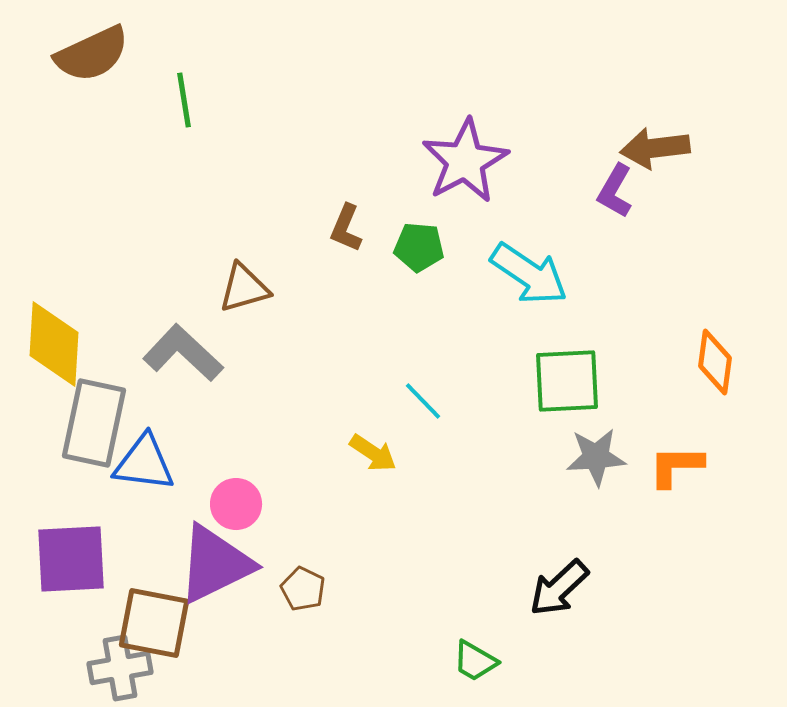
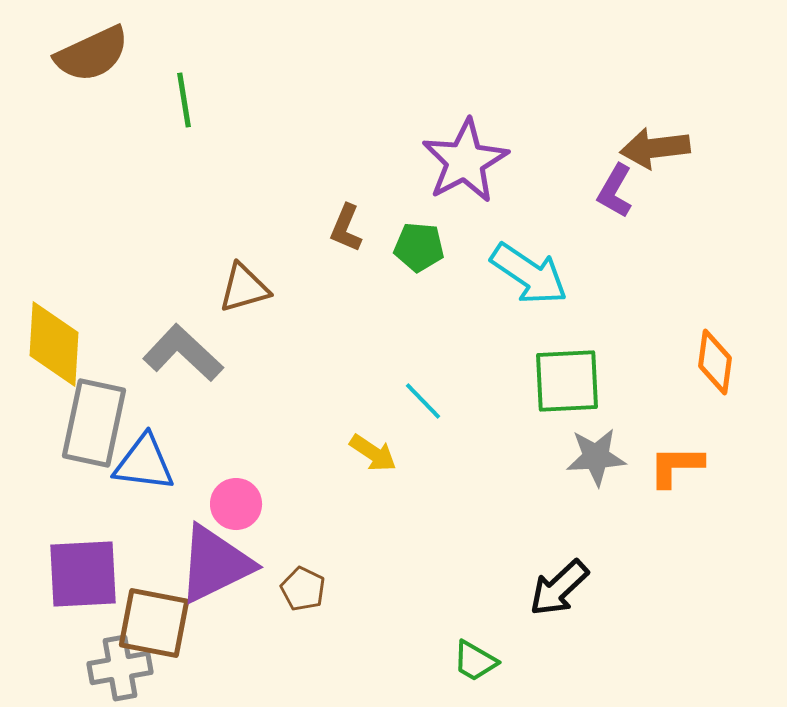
purple square: moved 12 px right, 15 px down
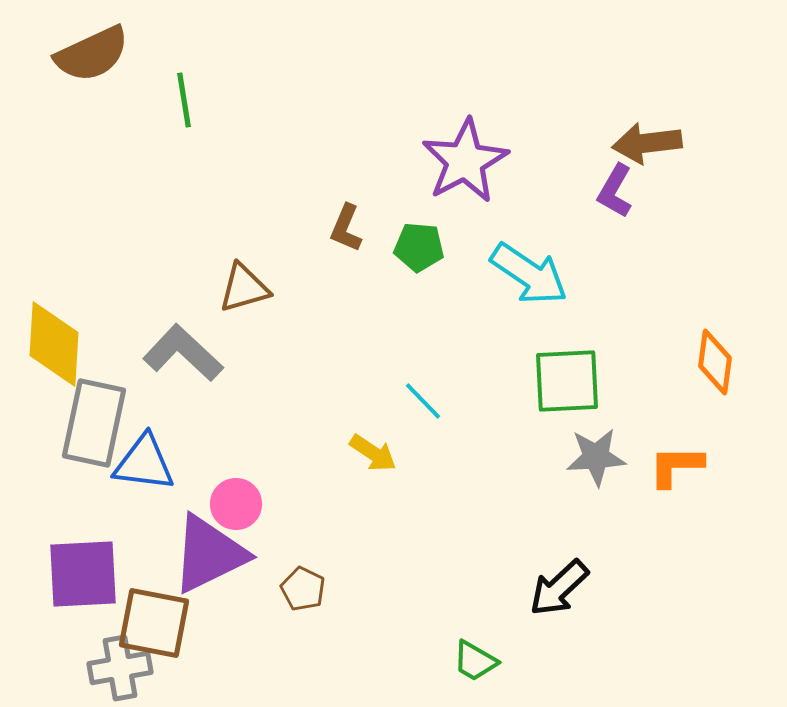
brown arrow: moved 8 px left, 5 px up
purple triangle: moved 6 px left, 10 px up
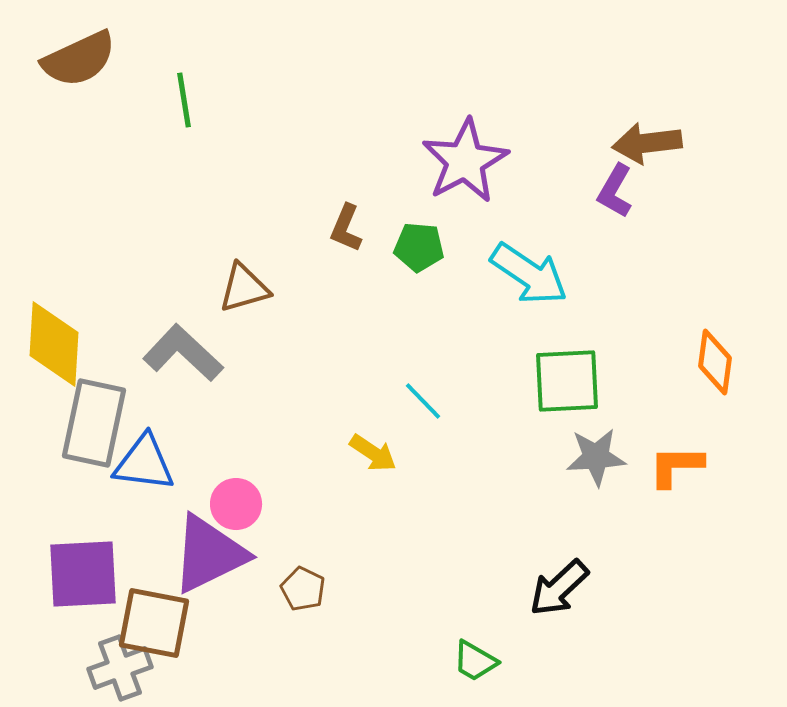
brown semicircle: moved 13 px left, 5 px down
gray cross: rotated 10 degrees counterclockwise
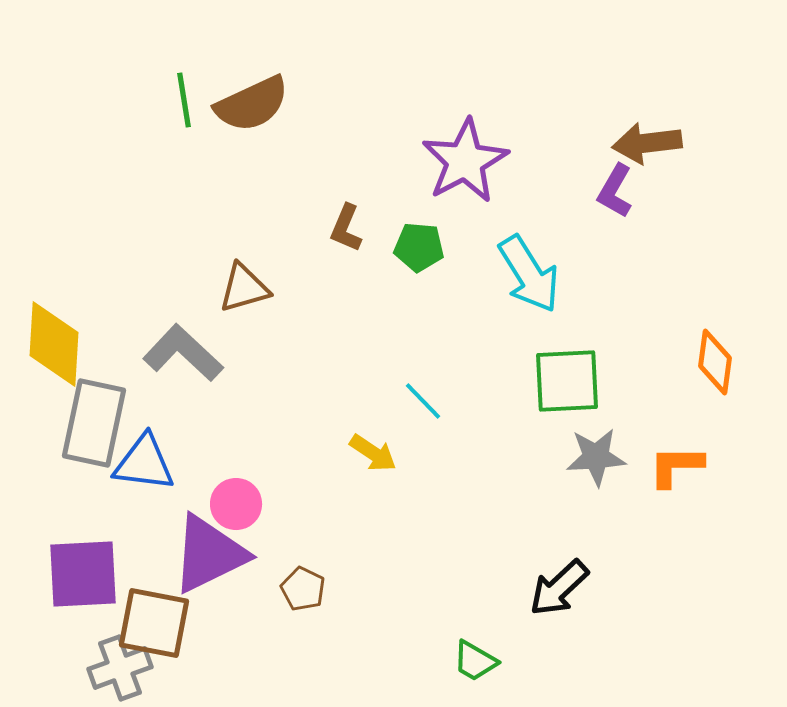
brown semicircle: moved 173 px right, 45 px down
cyan arrow: rotated 24 degrees clockwise
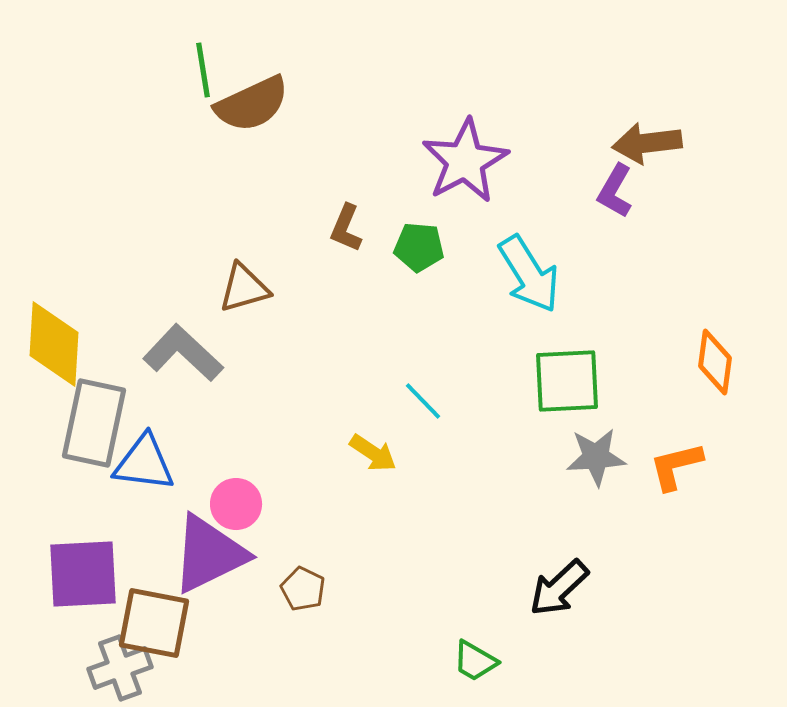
green line: moved 19 px right, 30 px up
orange L-shape: rotated 14 degrees counterclockwise
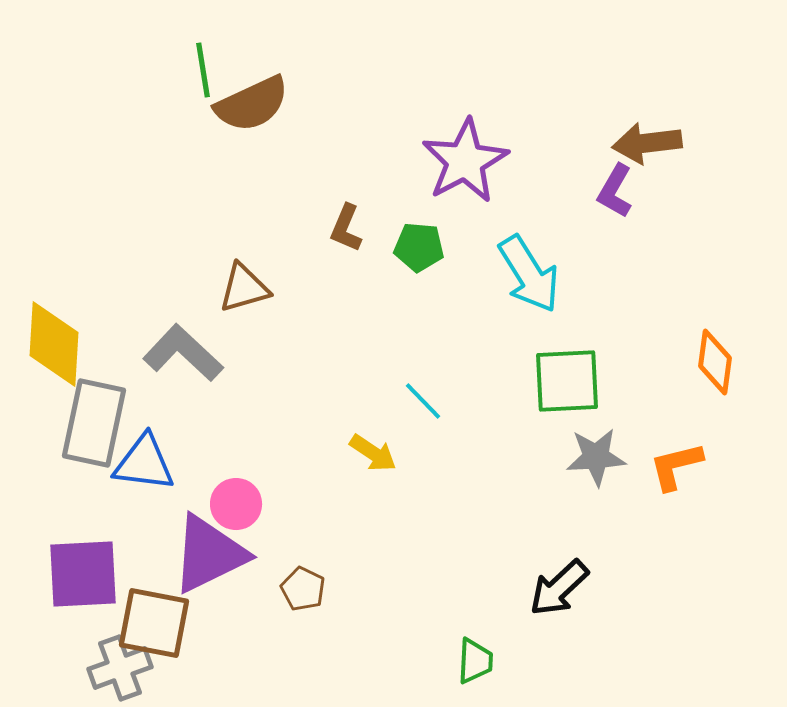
green trapezoid: rotated 117 degrees counterclockwise
